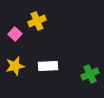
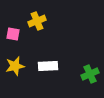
pink square: moved 2 px left; rotated 32 degrees counterclockwise
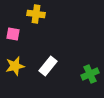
yellow cross: moved 1 px left, 7 px up; rotated 30 degrees clockwise
white rectangle: rotated 48 degrees counterclockwise
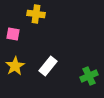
yellow star: rotated 18 degrees counterclockwise
green cross: moved 1 px left, 2 px down
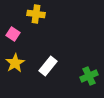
pink square: rotated 24 degrees clockwise
yellow star: moved 3 px up
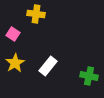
green cross: rotated 36 degrees clockwise
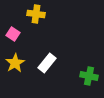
white rectangle: moved 1 px left, 3 px up
